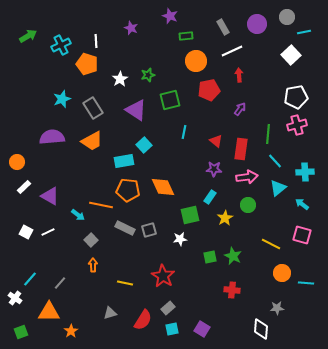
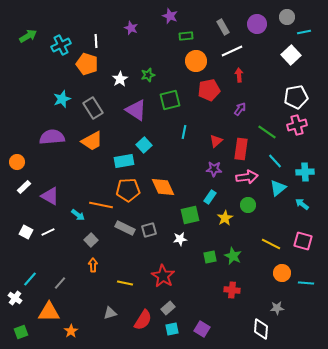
green line at (268, 134): moved 1 px left, 2 px up; rotated 60 degrees counterclockwise
red triangle at (216, 141): rotated 40 degrees clockwise
orange pentagon at (128, 190): rotated 10 degrees counterclockwise
pink square at (302, 235): moved 1 px right, 6 px down
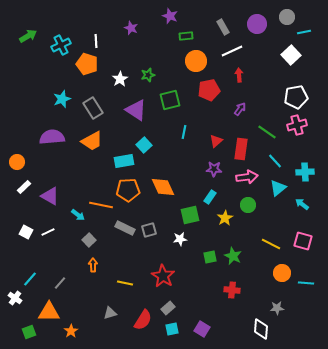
gray square at (91, 240): moved 2 px left
green square at (21, 332): moved 8 px right
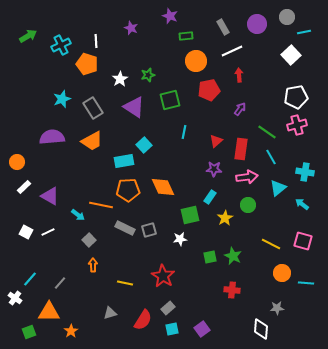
purple triangle at (136, 110): moved 2 px left, 3 px up
cyan line at (275, 161): moved 4 px left, 4 px up; rotated 14 degrees clockwise
cyan cross at (305, 172): rotated 12 degrees clockwise
purple square at (202, 329): rotated 21 degrees clockwise
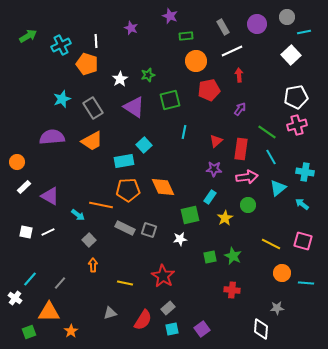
gray square at (149, 230): rotated 35 degrees clockwise
white square at (26, 232): rotated 16 degrees counterclockwise
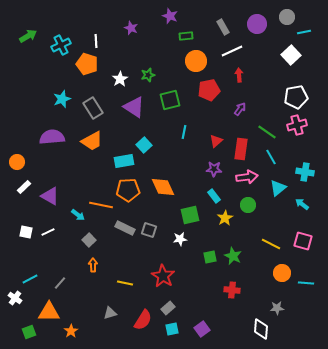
cyan rectangle at (210, 197): moved 4 px right, 1 px up; rotated 72 degrees counterclockwise
cyan line at (30, 279): rotated 21 degrees clockwise
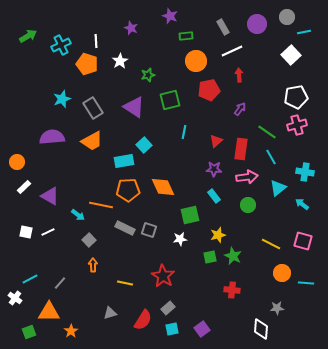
white star at (120, 79): moved 18 px up
yellow star at (225, 218): moved 7 px left, 17 px down; rotated 14 degrees clockwise
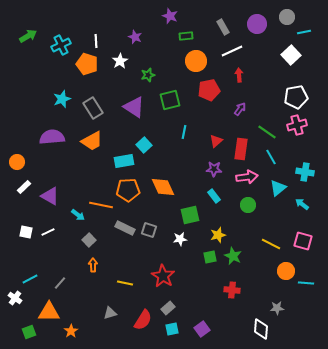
purple star at (131, 28): moved 4 px right, 9 px down
orange circle at (282, 273): moved 4 px right, 2 px up
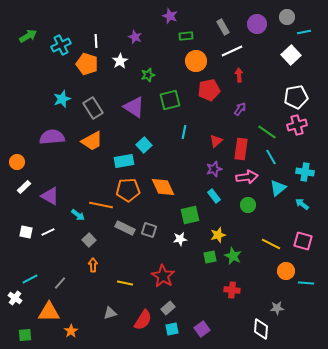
purple star at (214, 169): rotated 21 degrees counterclockwise
green square at (29, 332): moved 4 px left, 3 px down; rotated 16 degrees clockwise
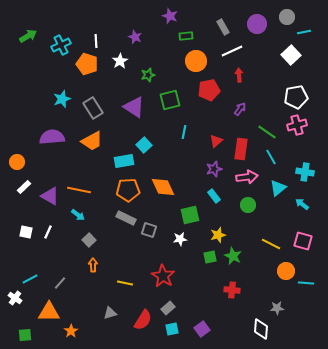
orange line at (101, 205): moved 22 px left, 15 px up
gray rectangle at (125, 228): moved 1 px right, 10 px up
white line at (48, 232): rotated 40 degrees counterclockwise
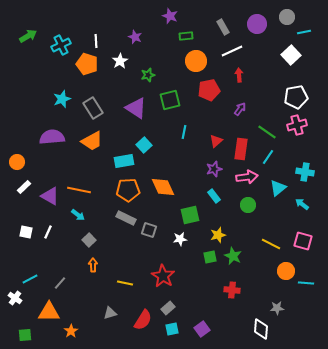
purple triangle at (134, 107): moved 2 px right, 1 px down
cyan line at (271, 157): moved 3 px left; rotated 63 degrees clockwise
